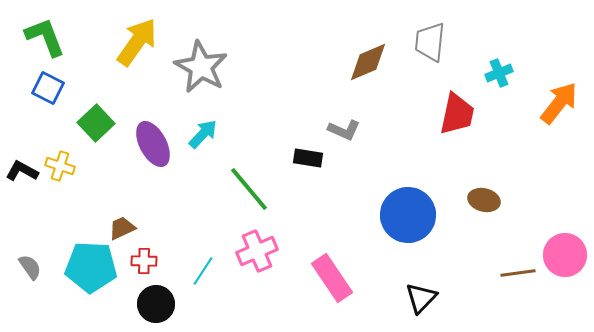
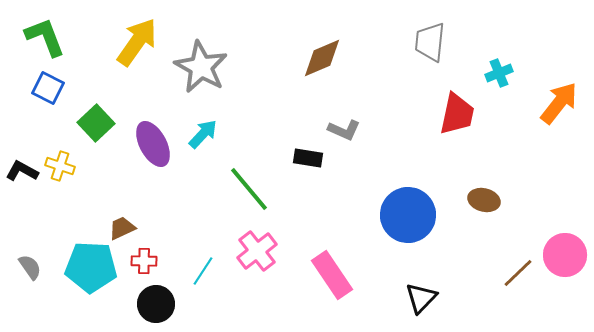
brown diamond: moved 46 px left, 4 px up
pink cross: rotated 15 degrees counterclockwise
brown line: rotated 36 degrees counterclockwise
pink rectangle: moved 3 px up
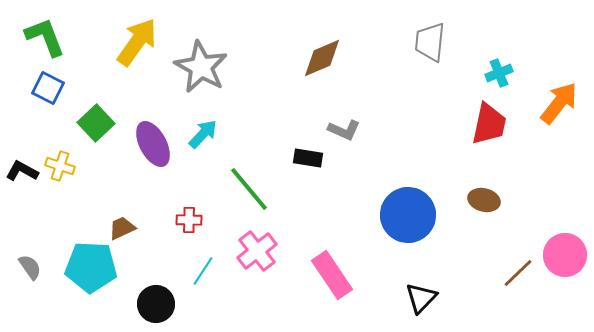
red trapezoid: moved 32 px right, 10 px down
red cross: moved 45 px right, 41 px up
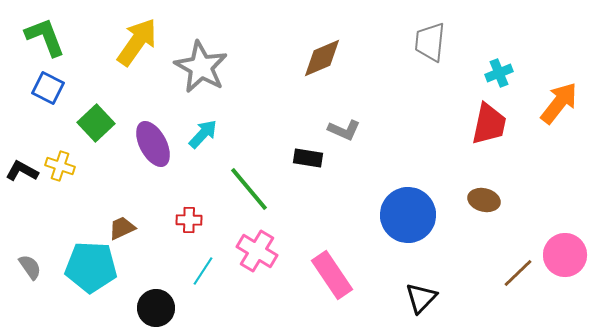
pink cross: rotated 21 degrees counterclockwise
black circle: moved 4 px down
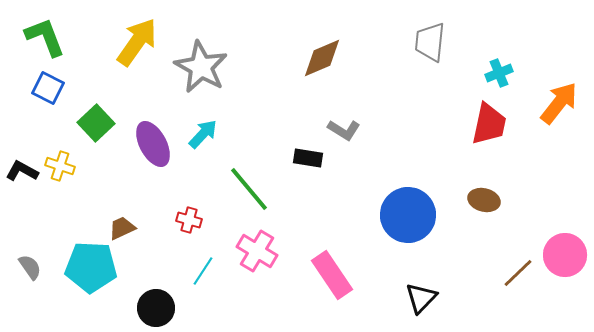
gray L-shape: rotated 8 degrees clockwise
red cross: rotated 15 degrees clockwise
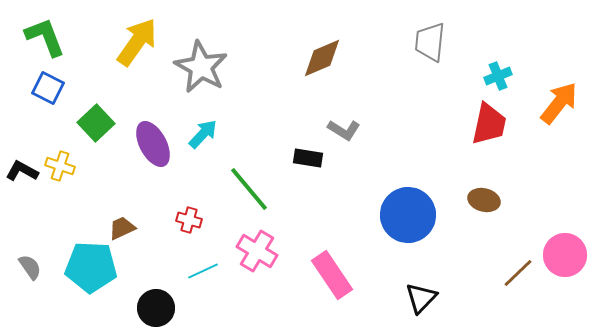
cyan cross: moved 1 px left, 3 px down
cyan line: rotated 32 degrees clockwise
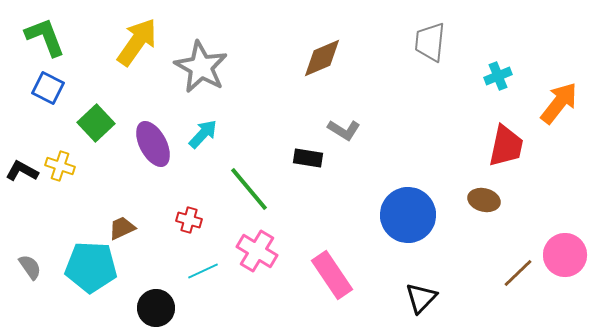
red trapezoid: moved 17 px right, 22 px down
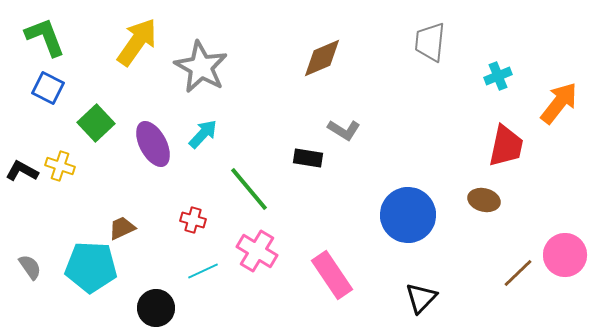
red cross: moved 4 px right
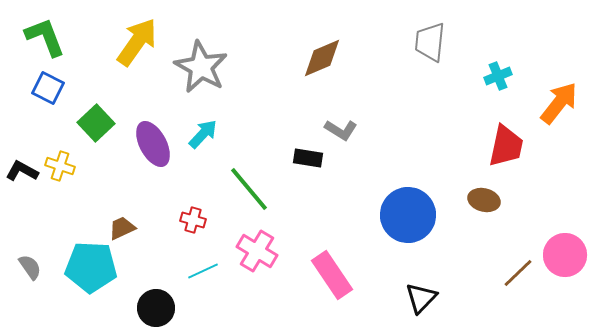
gray L-shape: moved 3 px left
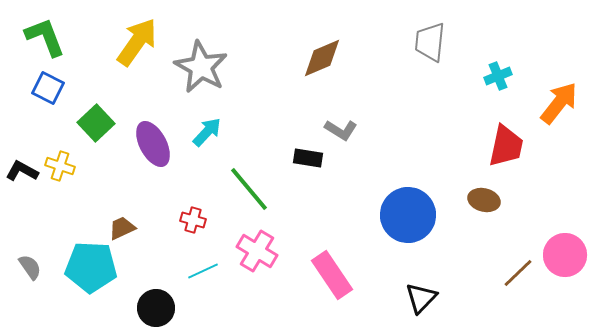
cyan arrow: moved 4 px right, 2 px up
